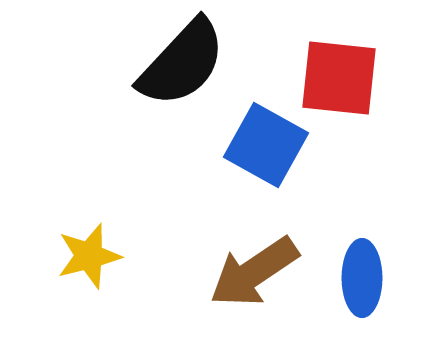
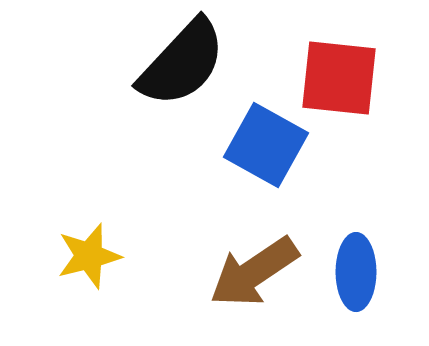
blue ellipse: moved 6 px left, 6 px up
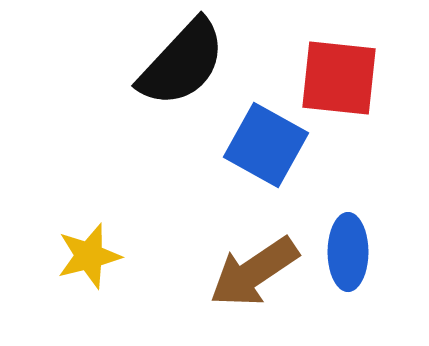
blue ellipse: moved 8 px left, 20 px up
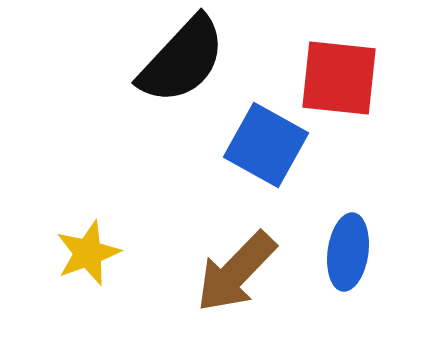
black semicircle: moved 3 px up
blue ellipse: rotated 8 degrees clockwise
yellow star: moved 1 px left, 3 px up; rotated 6 degrees counterclockwise
brown arrow: moved 18 px left; rotated 12 degrees counterclockwise
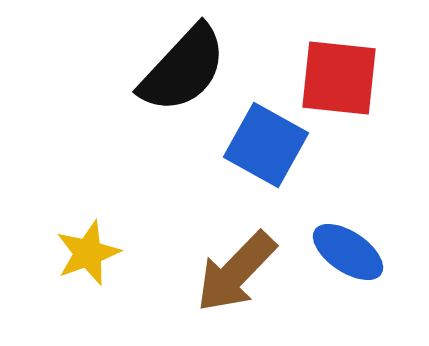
black semicircle: moved 1 px right, 9 px down
blue ellipse: rotated 64 degrees counterclockwise
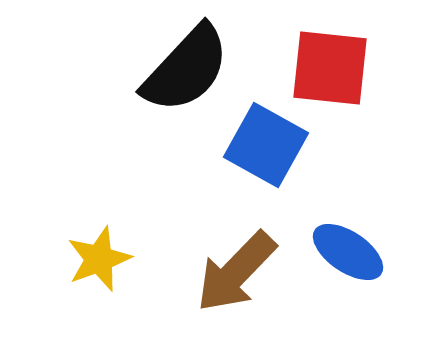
black semicircle: moved 3 px right
red square: moved 9 px left, 10 px up
yellow star: moved 11 px right, 6 px down
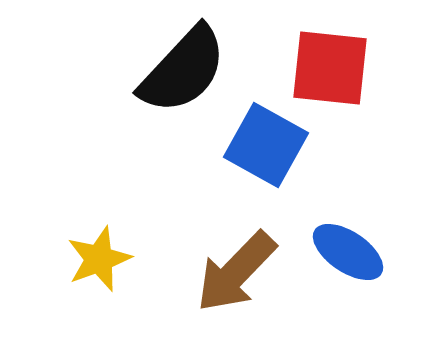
black semicircle: moved 3 px left, 1 px down
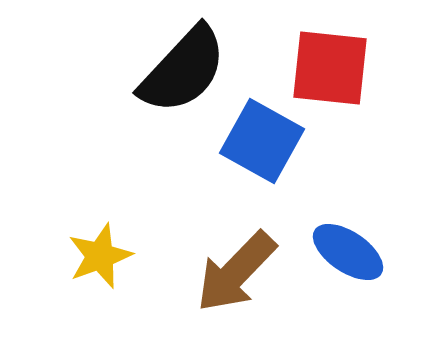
blue square: moved 4 px left, 4 px up
yellow star: moved 1 px right, 3 px up
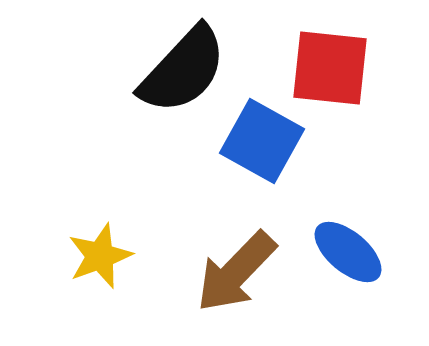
blue ellipse: rotated 6 degrees clockwise
